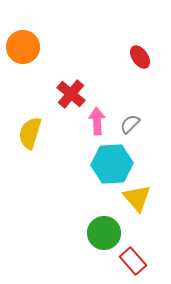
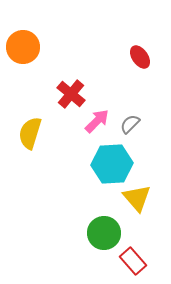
pink arrow: rotated 48 degrees clockwise
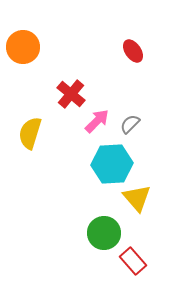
red ellipse: moved 7 px left, 6 px up
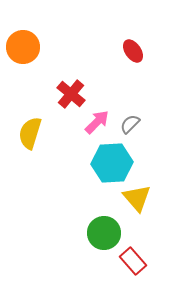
pink arrow: moved 1 px down
cyan hexagon: moved 1 px up
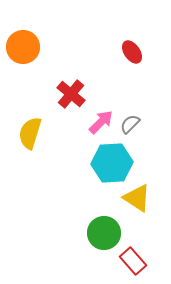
red ellipse: moved 1 px left, 1 px down
pink arrow: moved 4 px right
yellow triangle: rotated 16 degrees counterclockwise
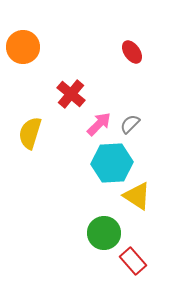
pink arrow: moved 2 px left, 2 px down
yellow triangle: moved 2 px up
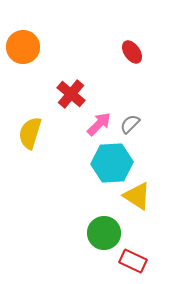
red rectangle: rotated 24 degrees counterclockwise
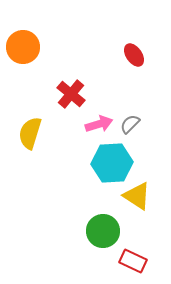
red ellipse: moved 2 px right, 3 px down
pink arrow: rotated 28 degrees clockwise
green circle: moved 1 px left, 2 px up
